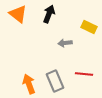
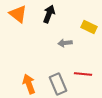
red line: moved 1 px left
gray rectangle: moved 3 px right, 3 px down
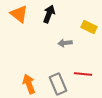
orange triangle: moved 1 px right
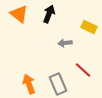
red line: moved 4 px up; rotated 36 degrees clockwise
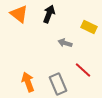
gray arrow: rotated 24 degrees clockwise
orange arrow: moved 1 px left, 2 px up
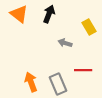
yellow rectangle: rotated 35 degrees clockwise
red line: rotated 42 degrees counterclockwise
orange arrow: moved 3 px right
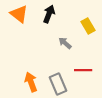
yellow rectangle: moved 1 px left, 1 px up
gray arrow: rotated 24 degrees clockwise
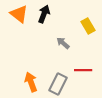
black arrow: moved 5 px left
gray arrow: moved 2 px left
gray rectangle: rotated 50 degrees clockwise
